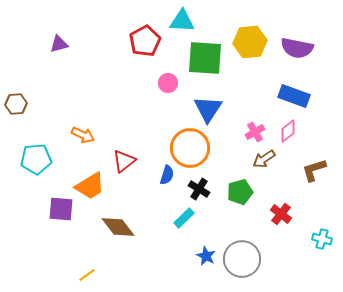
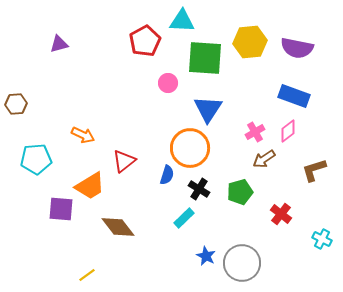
cyan cross: rotated 12 degrees clockwise
gray circle: moved 4 px down
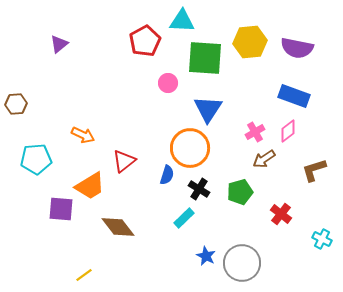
purple triangle: rotated 24 degrees counterclockwise
yellow line: moved 3 px left
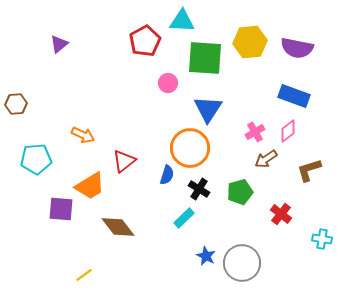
brown arrow: moved 2 px right
brown L-shape: moved 5 px left
cyan cross: rotated 18 degrees counterclockwise
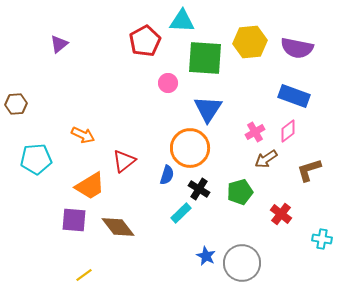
purple square: moved 13 px right, 11 px down
cyan rectangle: moved 3 px left, 5 px up
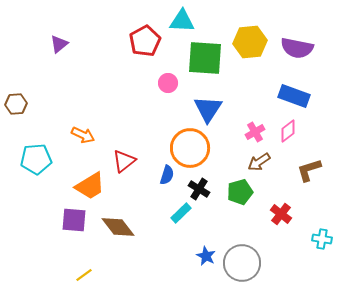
brown arrow: moved 7 px left, 3 px down
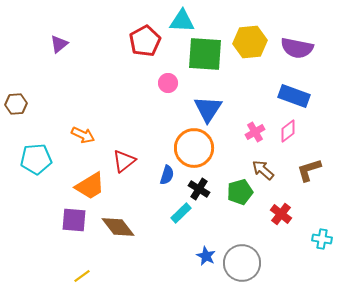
green square: moved 4 px up
orange circle: moved 4 px right
brown arrow: moved 4 px right, 8 px down; rotated 75 degrees clockwise
yellow line: moved 2 px left, 1 px down
